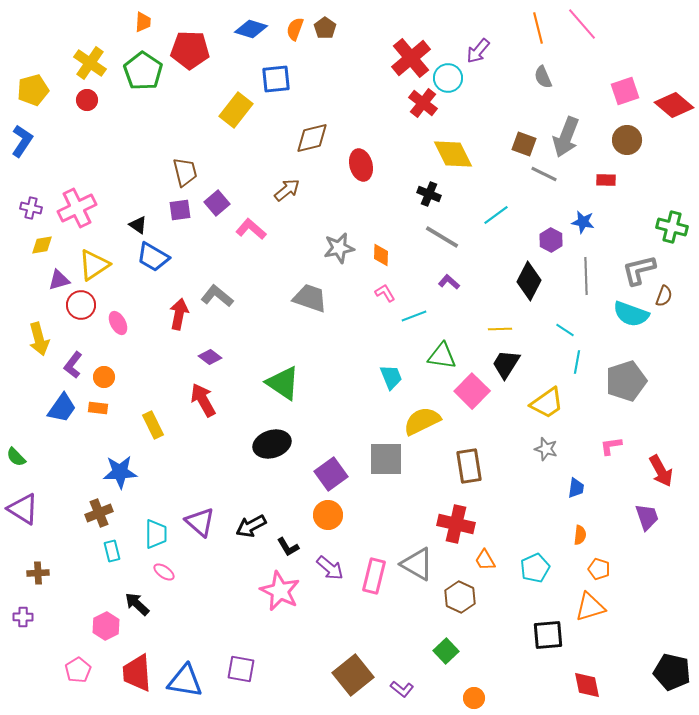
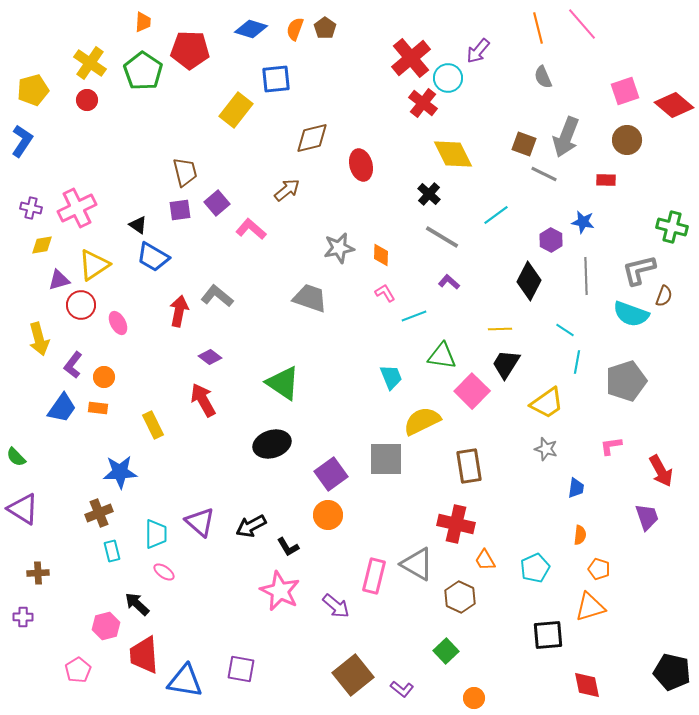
black cross at (429, 194): rotated 20 degrees clockwise
red arrow at (179, 314): moved 3 px up
purple arrow at (330, 568): moved 6 px right, 38 px down
pink hexagon at (106, 626): rotated 12 degrees clockwise
red trapezoid at (137, 673): moved 7 px right, 18 px up
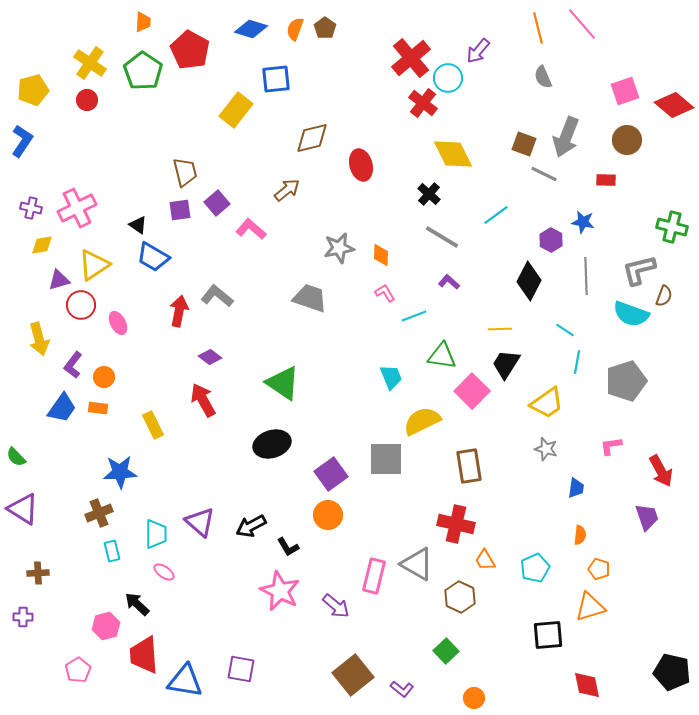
red pentagon at (190, 50): rotated 27 degrees clockwise
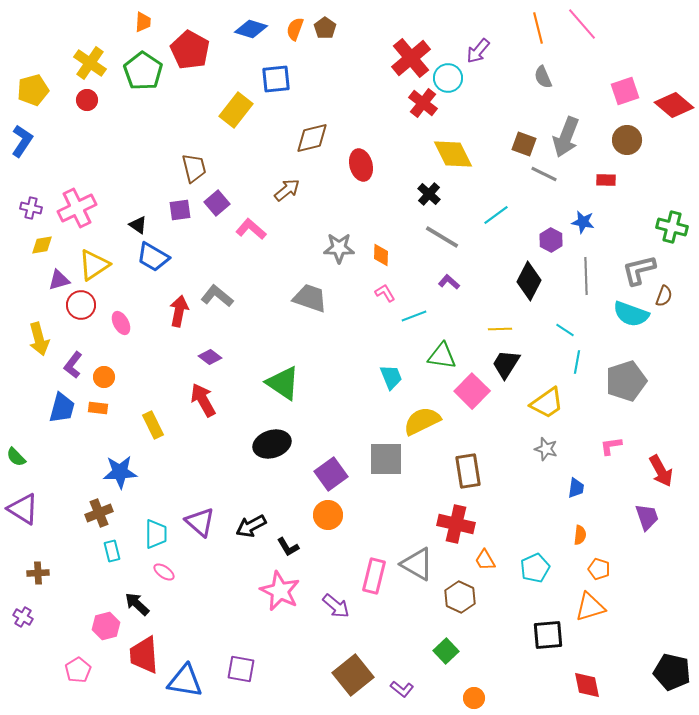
brown trapezoid at (185, 172): moved 9 px right, 4 px up
gray star at (339, 248): rotated 12 degrees clockwise
pink ellipse at (118, 323): moved 3 px right
blue trapezoid at (62, 408): rotated 20 degrees counterclockwise
brown rectangle at (469, 466): moved 1 px left, 5 px down
purple cross at (23, 617): rotated 30 degrees clockwise
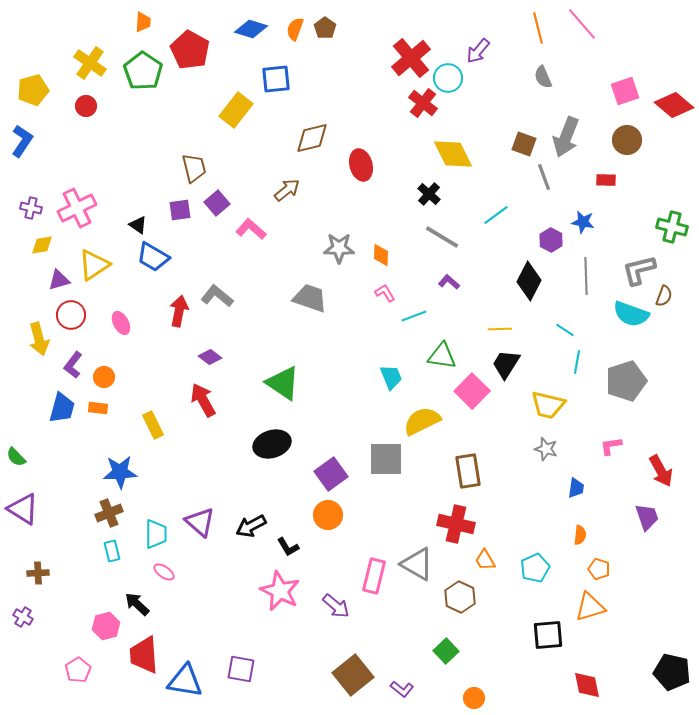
red circle at (87, 100): moved 1 px left, 6 px down
gray line at (544, 174): moved 3 px down; rotated 44 degrees clockwise
red circle at (81, 305): moved 10 px left, 10 px down
yellow trapezoid at (547, 403): moved 1 px right, 2 px down; rotated 48 degrees clockwise
brown cross at (99, 513): moved 10 px right
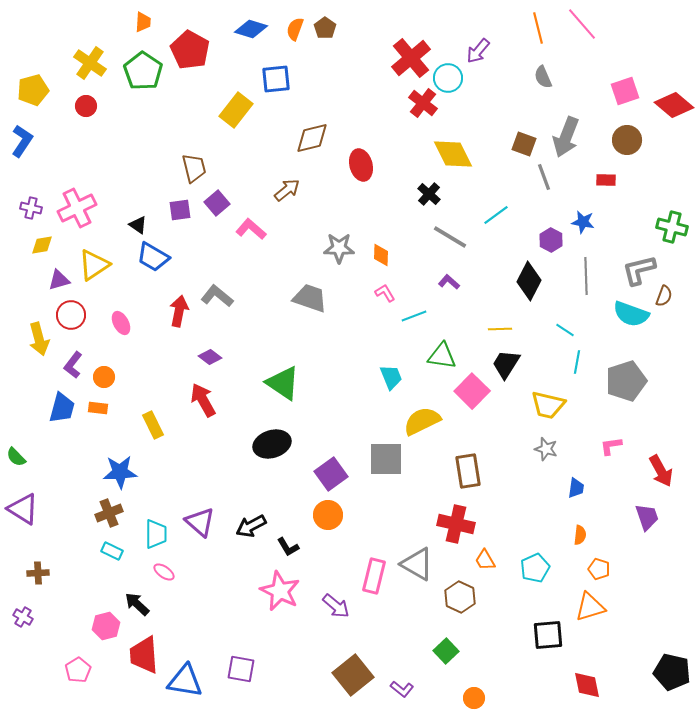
gray line at (442, 237): moved 8 px right
cyan rectangle at (112, 551): rotated 50 degrees counterclockwise
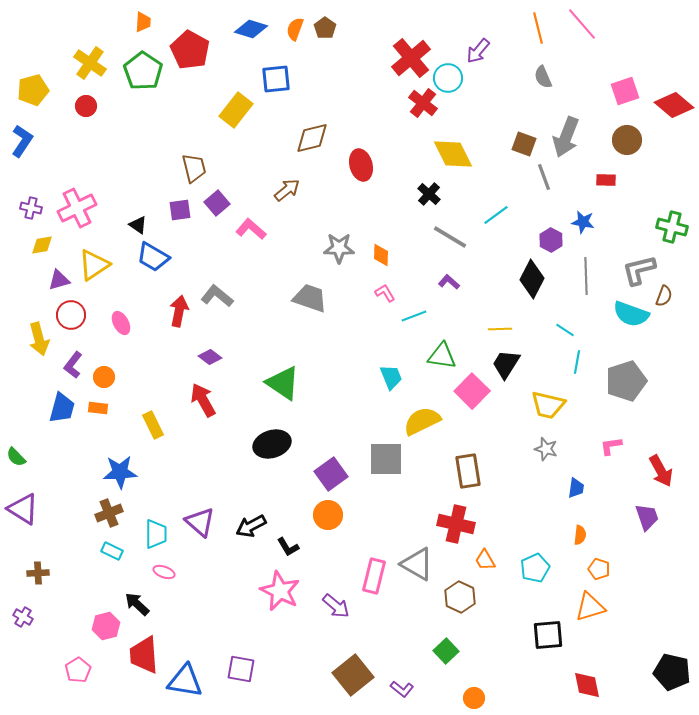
black diamond at (529, 281): moved 3 px right, 2 px up
pink ellipse at (164, 572): rotated 15 degrees counterclockwise
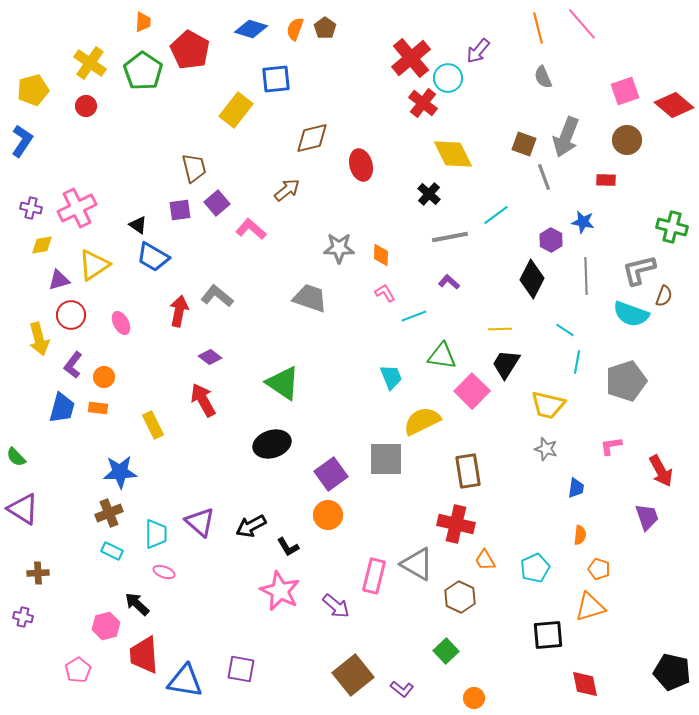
gray line at (450, 237): rotated 42 degrees counterclockwise
purple cross at (23, 617): rotated 18 degrees counterclockwise
red diamond at (587, 685): moved 2 px left, 1 px up
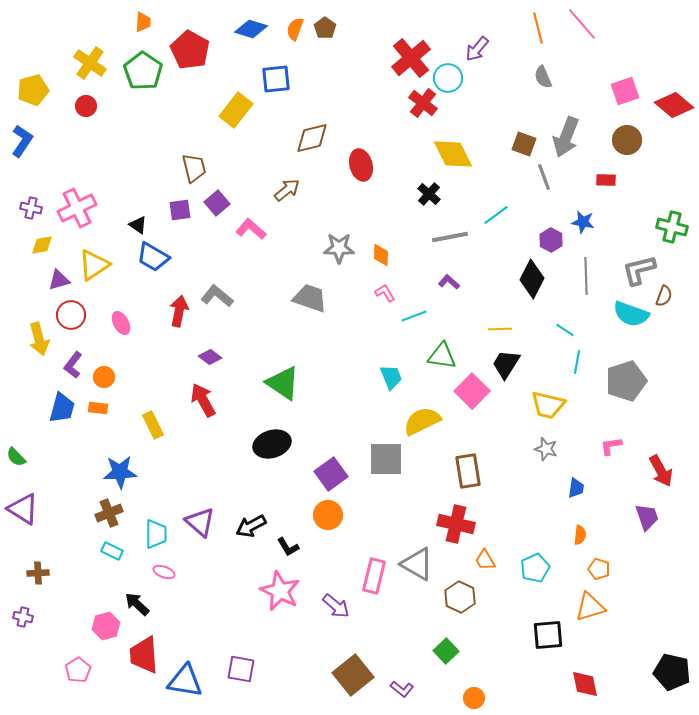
purple arrow at (478, 51): moved 1 px left, 2 px up
